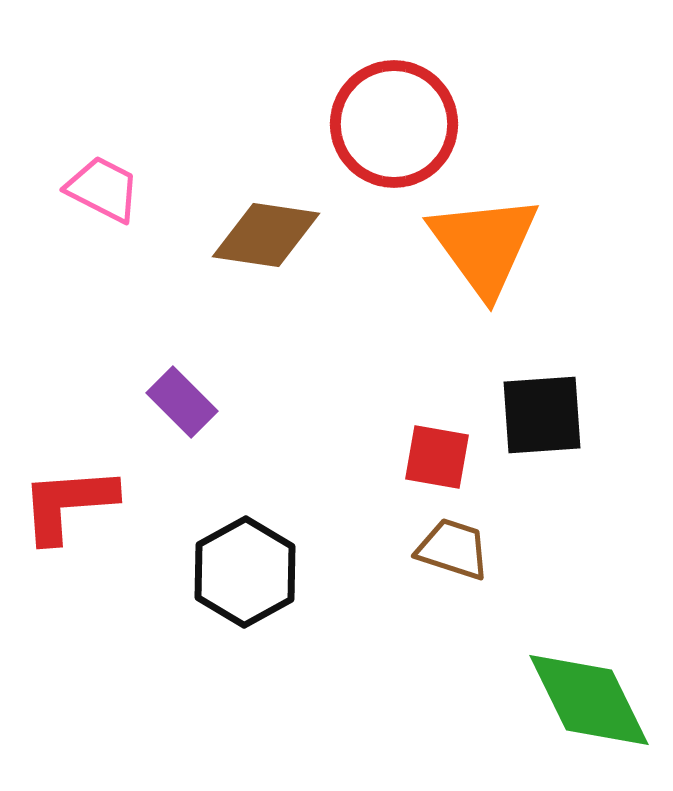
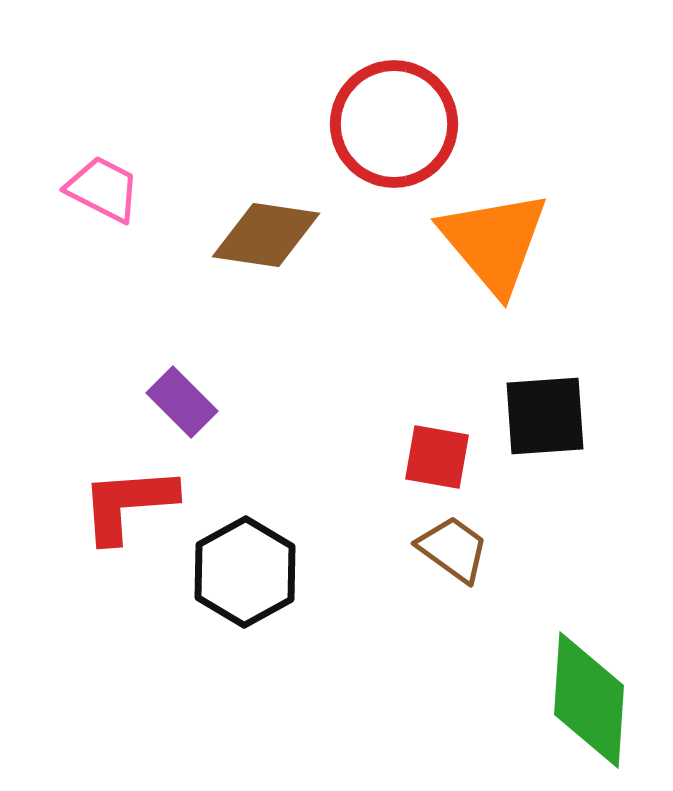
orange triangle: moved 10 px right, 3 px up; rotated 4 degrees counterclockwise
black square: moved 3 px right, 1 px down
red L-shape: moved 60 px right
brown trapezoid: rotated 18 degrees clockwise
green diamond: rotated 30 degrees clockwise
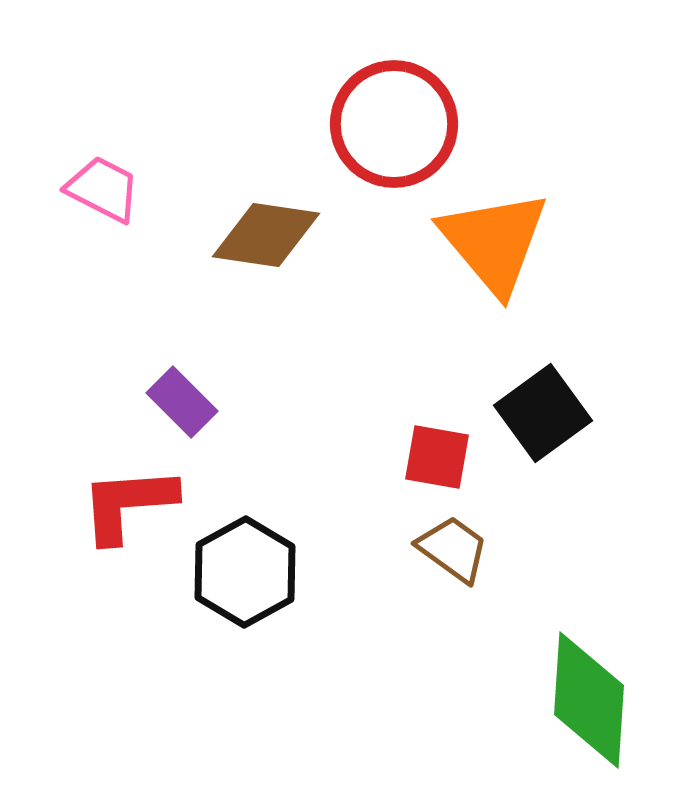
black square: moved 2 px left, 3 px up; rotated 32 degrees counterclockwise
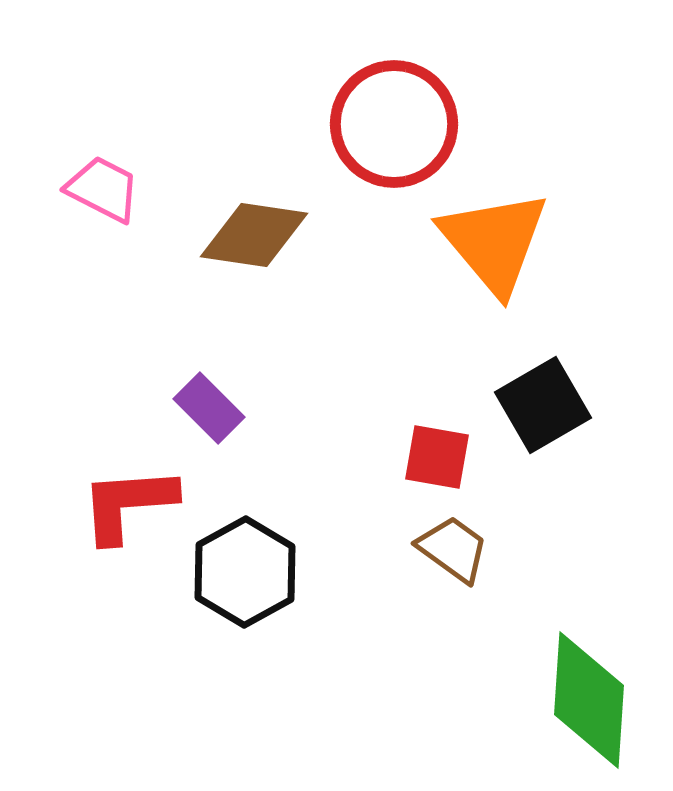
brown diamond: moved 12 px left
purple rectangle: moved 27 px right, 6 px down
black square: moved 8 px up; rotated 6 degrees clockwise
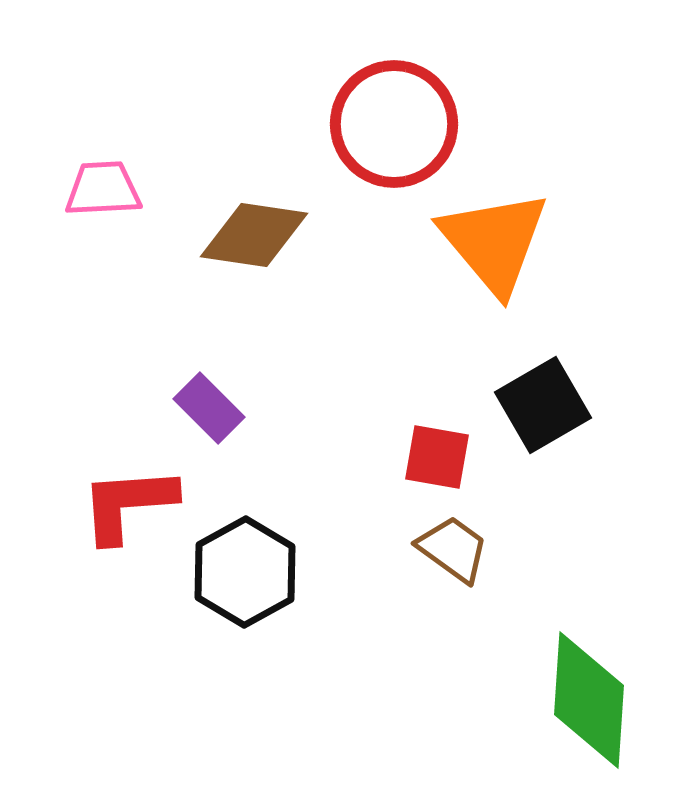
pink trapezoid: rotated 30 degrees counterclockwise
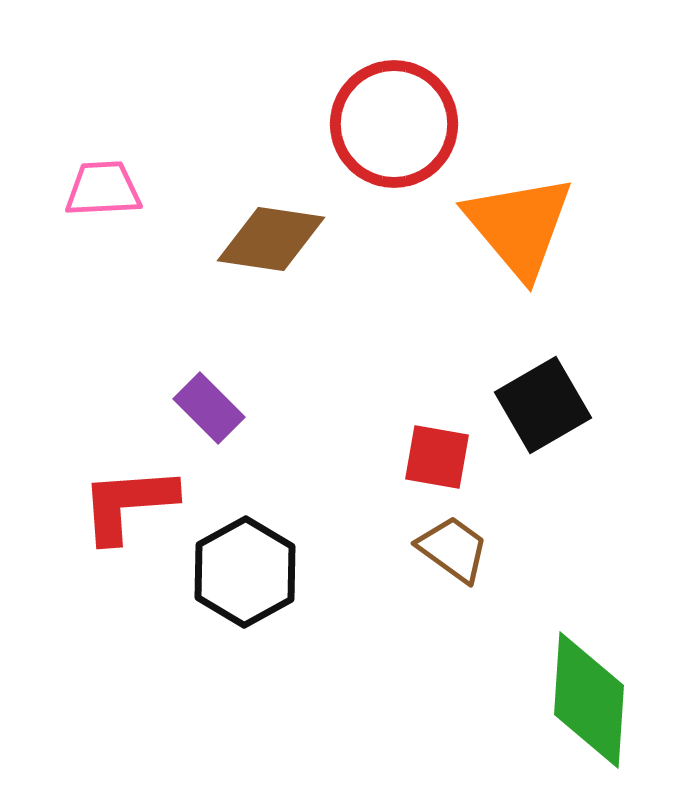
brown diamond: moved 17 px right, 4 px down
orange triangle: moved 25 px right, 16 px up
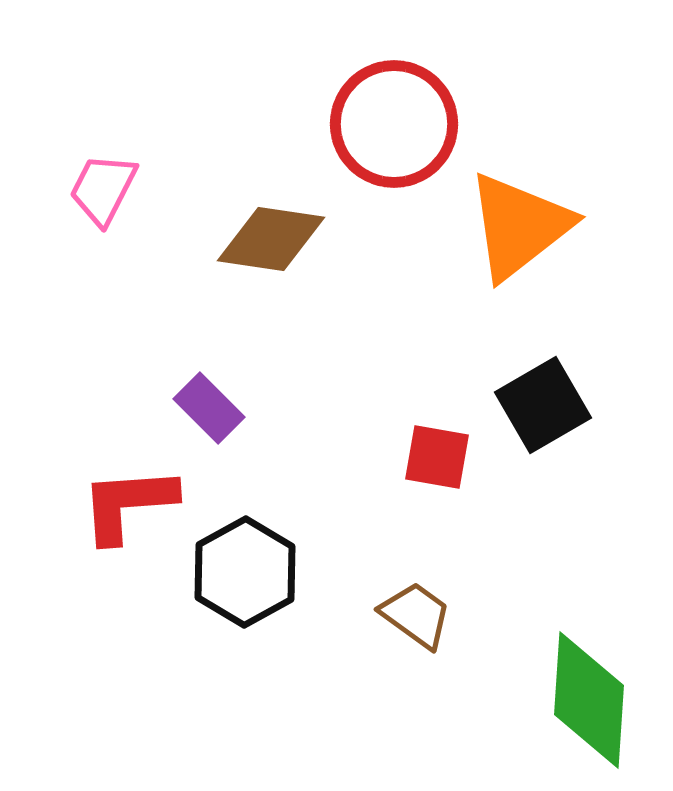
pink trapezoid: rotated 60 degrees counterclockwise
orange triangle: rotated 32 degrees clockwise
brown trapezoid: moved 37 px left, 66 px down
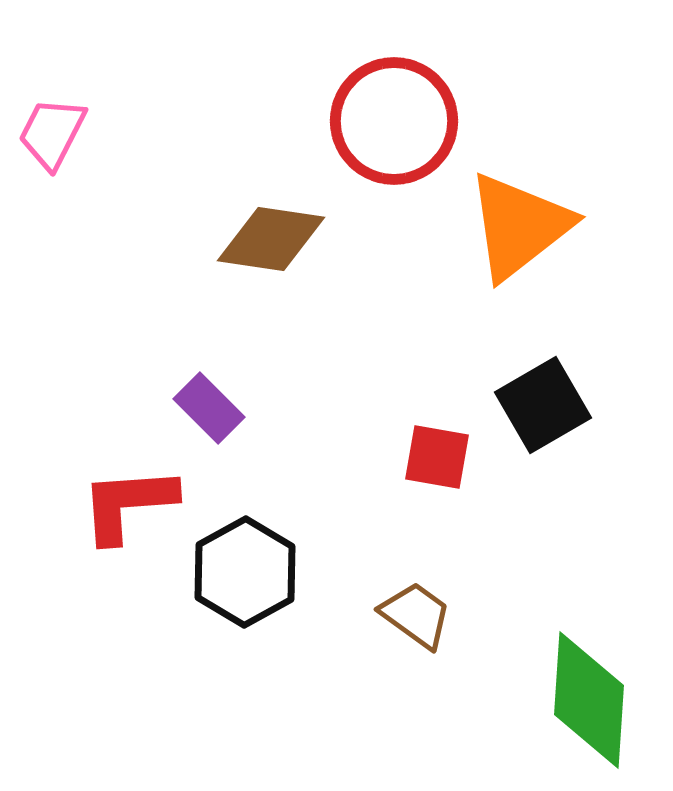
red circle: moved 3 px up
pink trapezoid: moved 51 px left, 56 px up
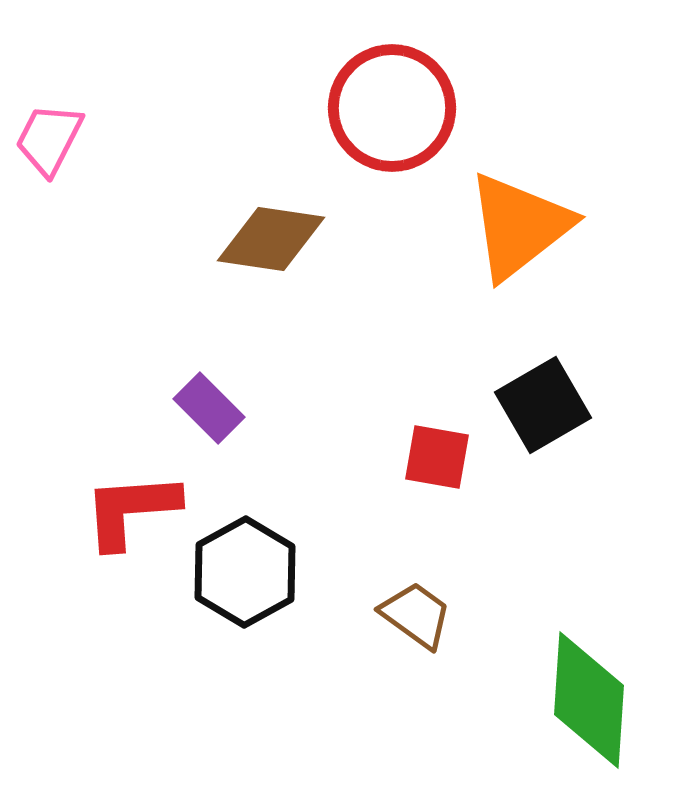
red circle: moved 2 px left, 13 px up
pink trapezoid: moved 3 px left, 6 px down
red L-shape: moved 3 px right, 6 px down
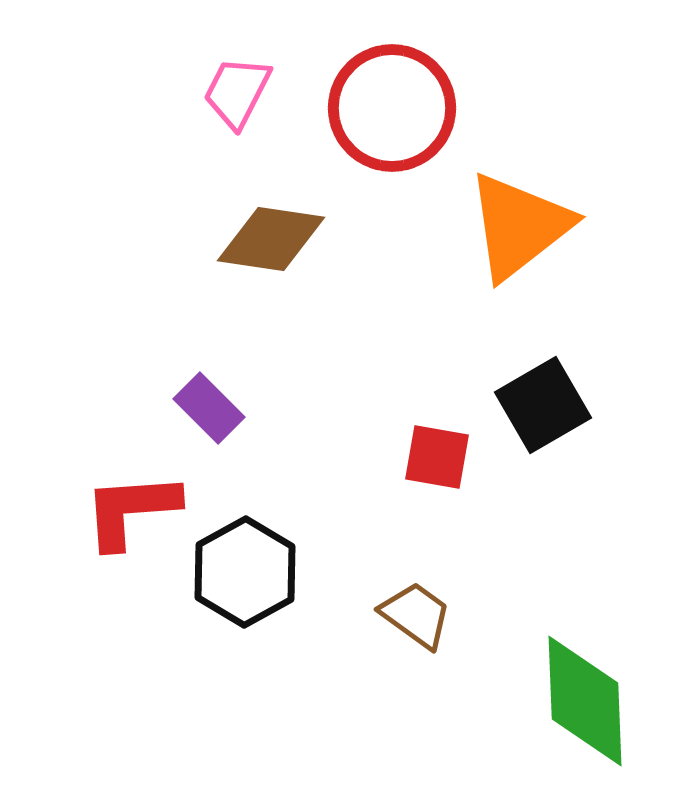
pink trapezoid: moved 188 px right, 47 px up
green diamond: moved 4 px left, 1 px down; rotated 6 degrees counterclockwise
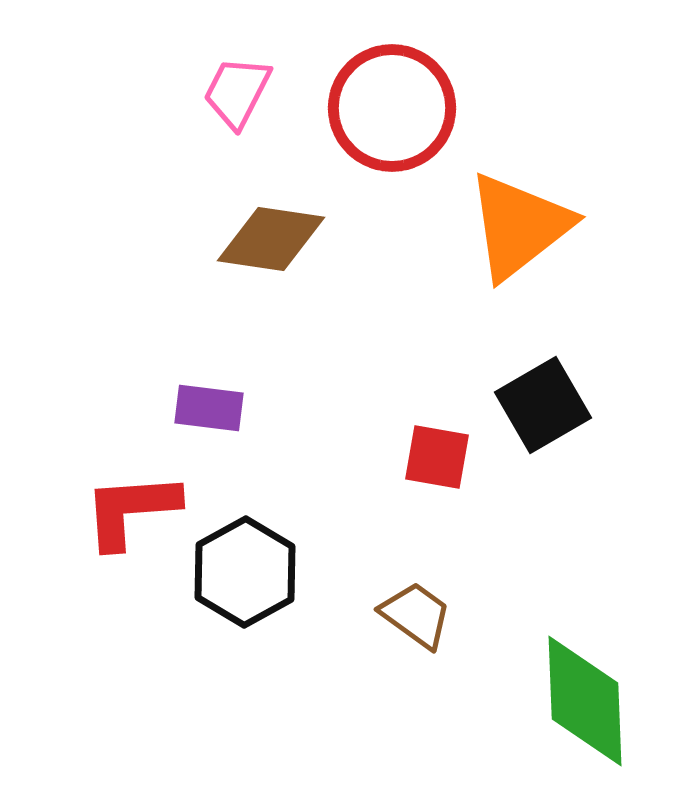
purple rectangle: rotated 38 degrees counterclockwise
